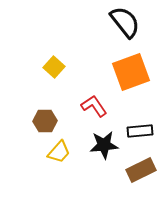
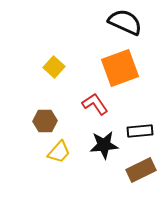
black semicircle: rotated 28 degrees counterclockwise
orange square: moved 11 px left, 4 px up
red L-shape: moved 1 px right, 2 px up
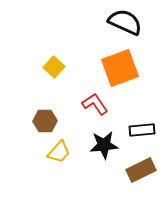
black rectangle: moved 2 px right, 1 px up
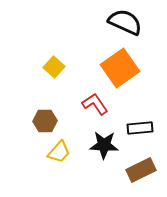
orange square: rotated 15 degrees counterclockwise
black rectangle: moved 2 px left, 2 px up
black star: rotated 8 degrees clockwise
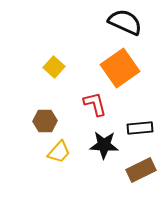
red L-shape: rotated 20 degrees clockwise
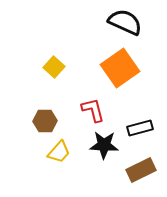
red L-shape: moved 2 px left, 6 px down
black rectangle: rotated 10 degrees counterclockwise
